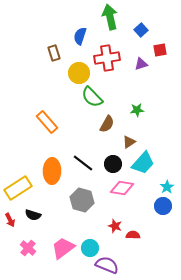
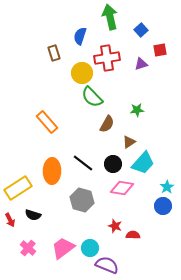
yellow circle: moved 3 px right
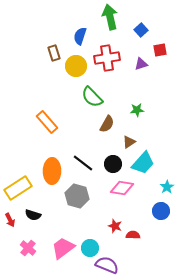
yellow circle: moved 6 px left, 7 px up
gray hexagon: moved 5 px left, 4 px up
blue circle: moved 2 px left, 5 px down
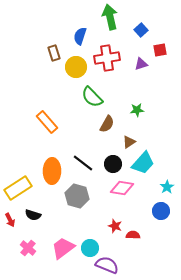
yellow circle: moved 1 px down
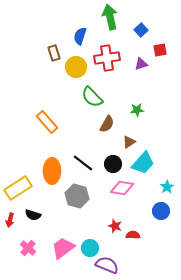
red arrow: rotated 40 degrees clockwise
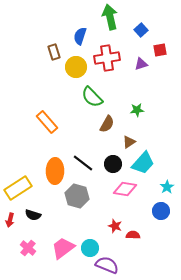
brown rectangle: moved 1 px up
orange ellipse: moved 3 px right
pink diamond: moved 3 px right, 1 px down
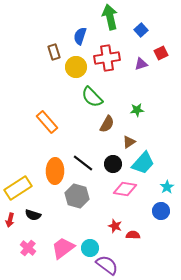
red square: moved 1 px right, 3 px down; rotated 16 degrees counterclockwise
purple semicircle: rotated 15 degrees clockwise
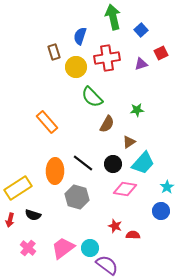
green arrow: moved 3 px right
gray hexagon: moved 1 px down
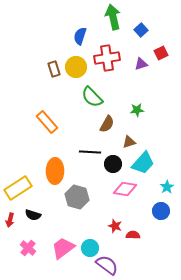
brown rectangle: moved 17 px down
brown triangle: rotated 16 degrees clockwise
black line: moved 7 px right, 11 px up; rotated 35 degrees counterclockwise
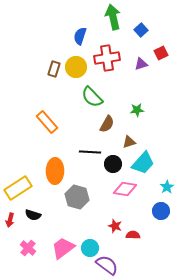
brown rectangle: rotated 35 degrees clockwise
